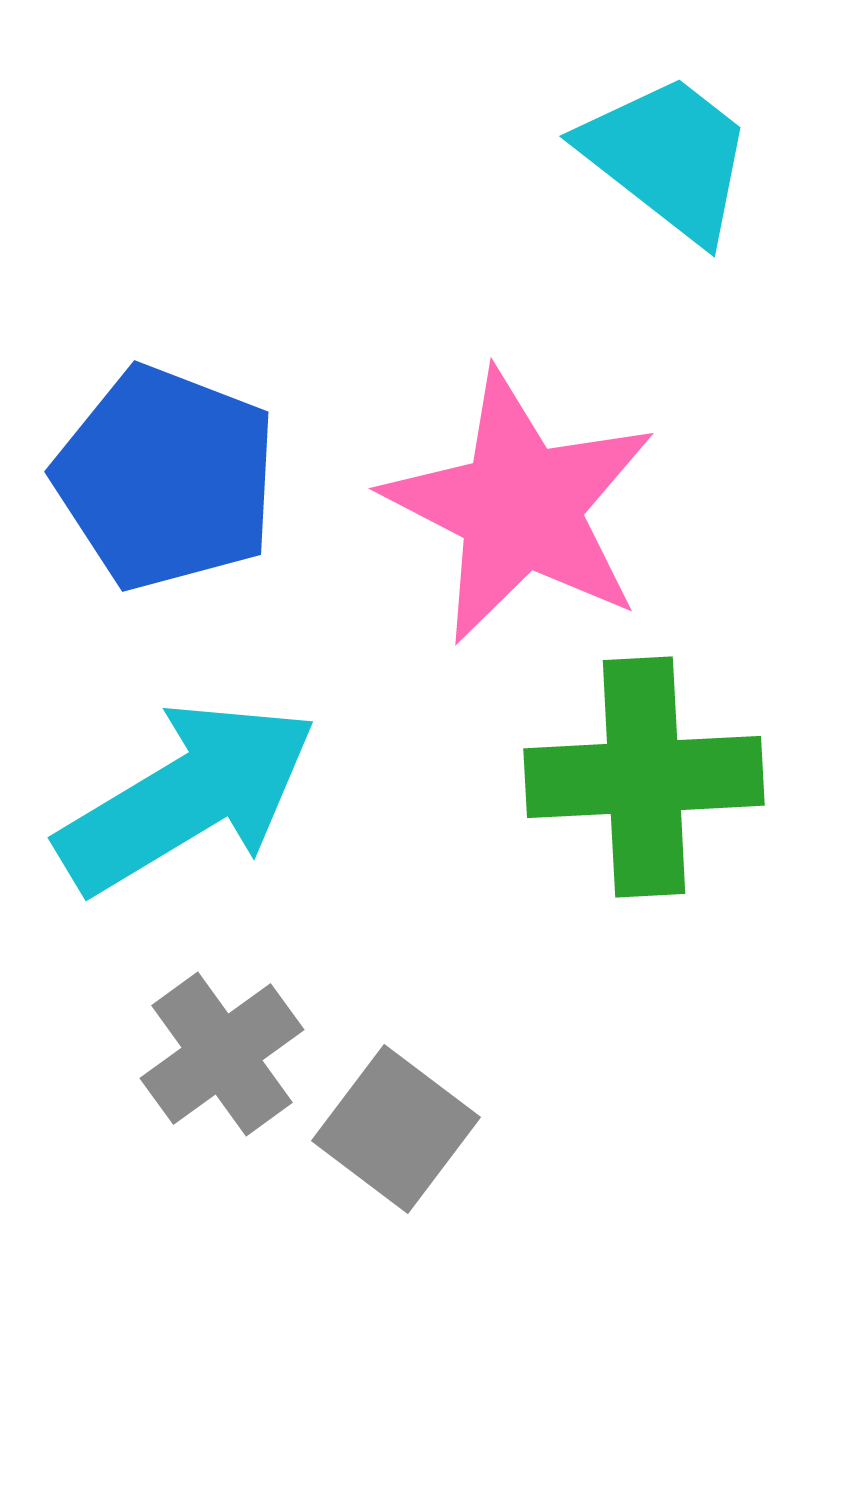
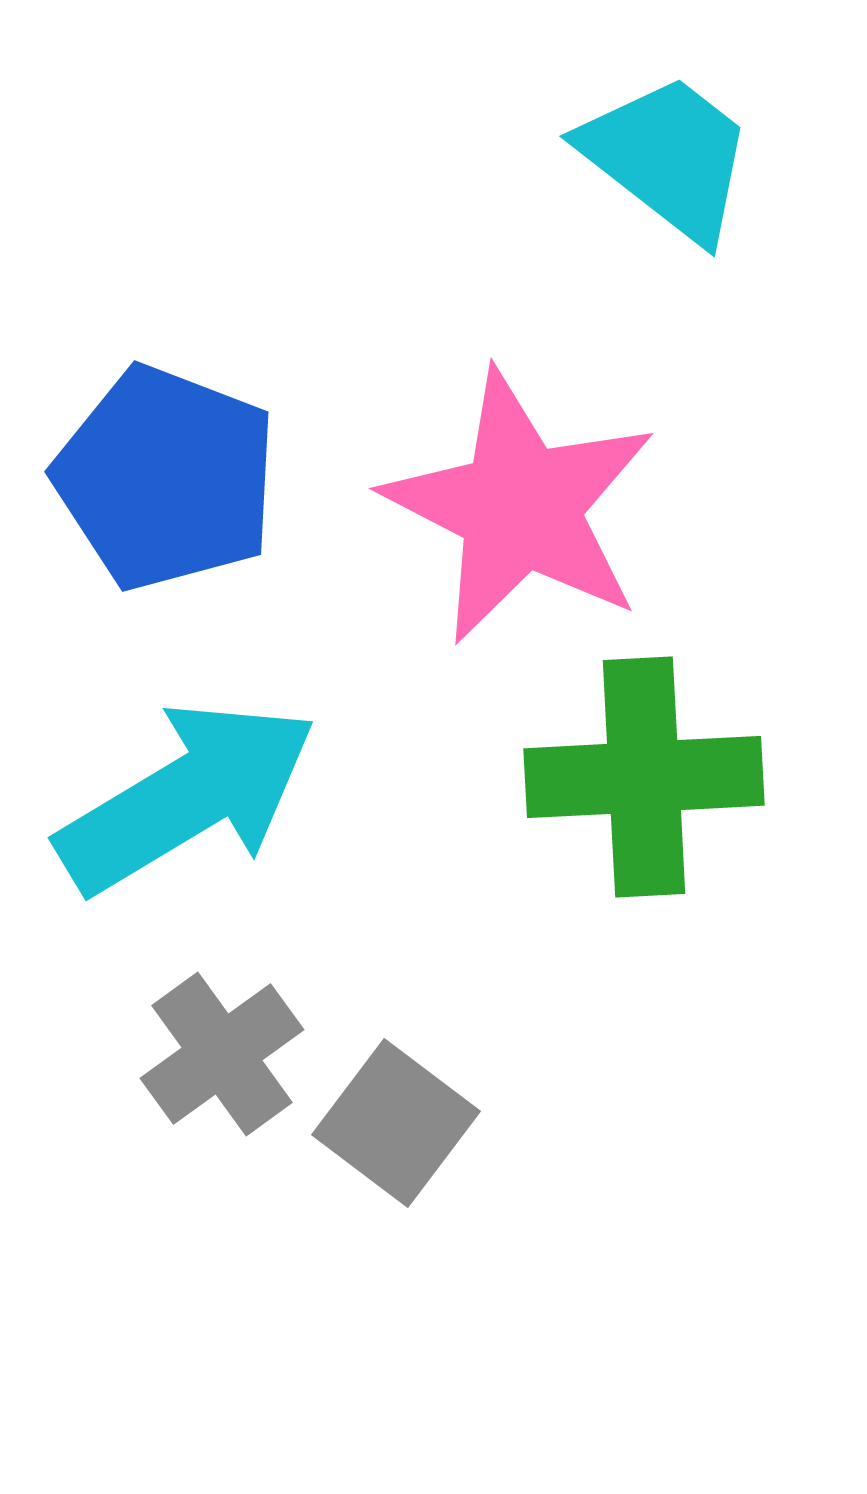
gray square: moved 6 px up
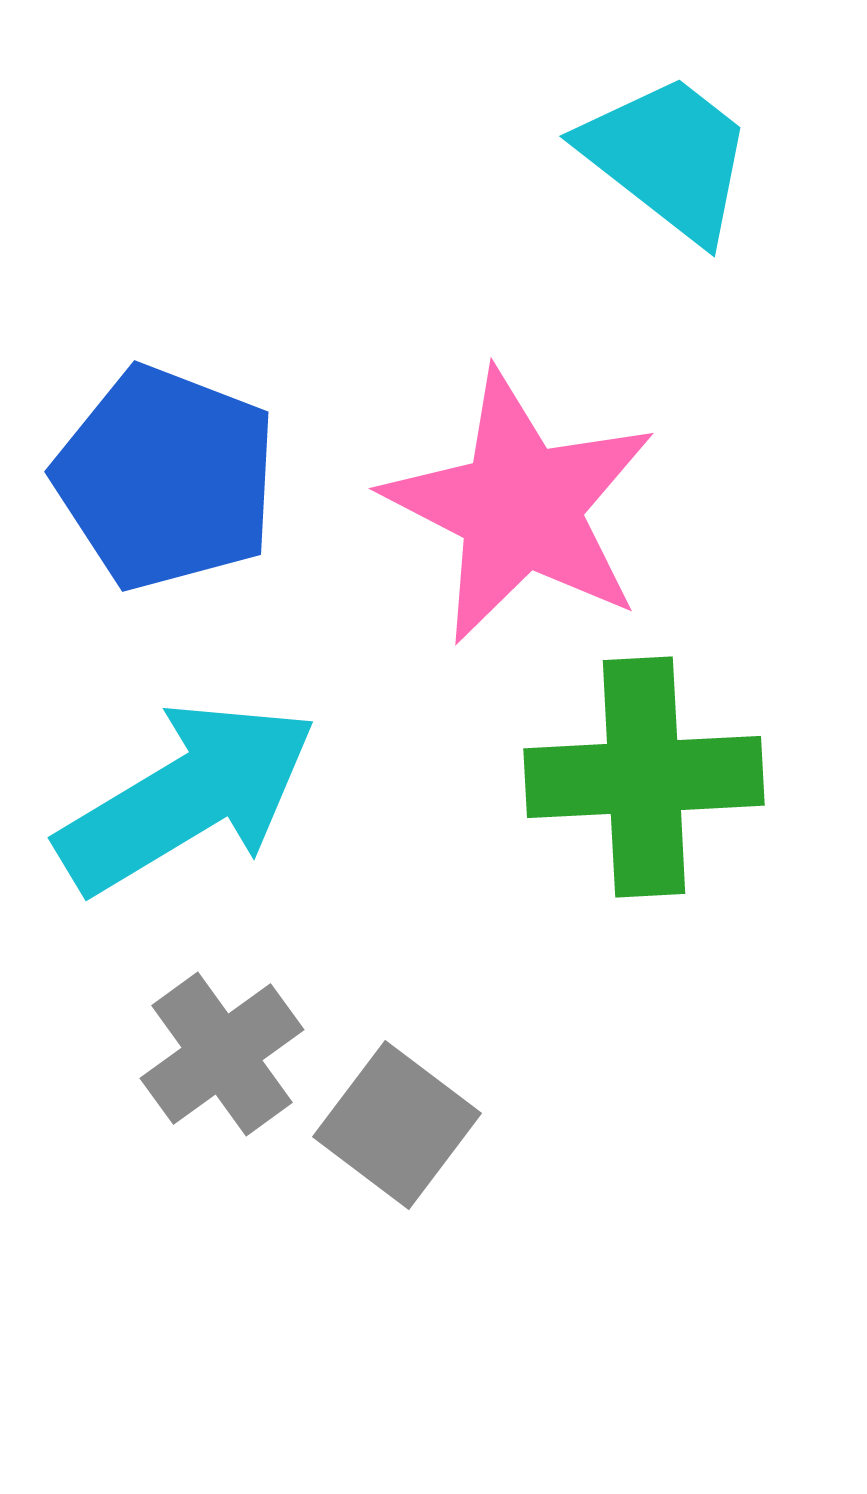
gray square: moved 1 px right, 2 px down
